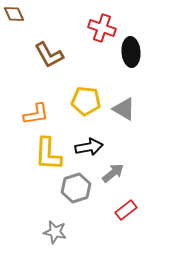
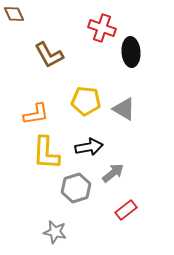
yellow L-shape: moved 2 px left, 1 px up
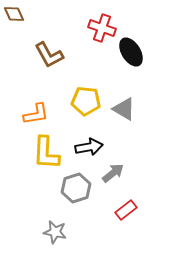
black ellipse: rotated 28 degrees counterclockwise
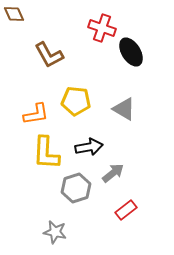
yellow pentagon: moved 10 px left
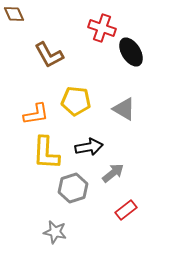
gray hexagon: moved 3 px left
